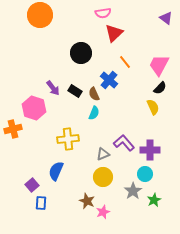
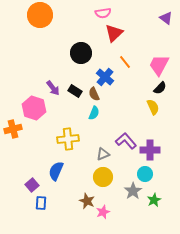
blue cross: moved 4 px left, 3 px up
purple L-shape: moved 2 px right, 2 px up
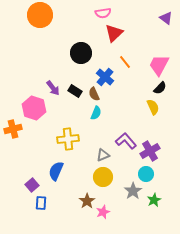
cyan semicircle: moved 2 px right
purple cross: moved 1 px down; rotated 30 degrees counterclockwise
gray triangle: moved 1 px down
cyan circle: moved 1 px right
brown star: rotated 14 degrees clockwise
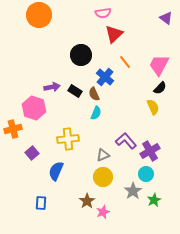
orange circle: moved 1 px left
red triangle: moved 1 px down
black circle: moved 2 px down
purple arrow: moved 1 px left, 1 px up; rotated 63 degrees counterclockwise
purple square: moved 32 px up
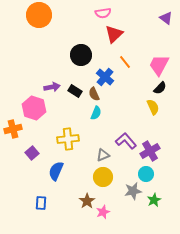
gray star: rotated 24 degrees clockwise
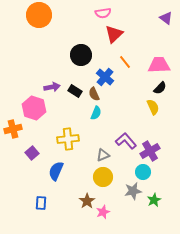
pink trapezoid: rotated 60 degrees clockwise
cyan circle: moved 3 px left, 2 px up
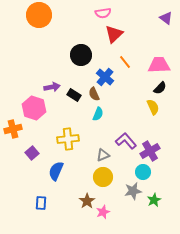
black rectangle: moved 1 px left, 4 px down
cyan semicircle: moved 2 px right, 1 px down
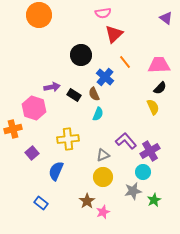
blue rectangle: rotated 56 degrees counterclockwise
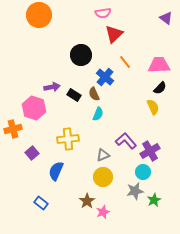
gray star: moved 2 px right
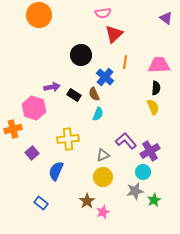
orange line: rotated 48 degrees clockwise
black semicircle: moved 4 px left; rotated 40 degrees counterclockwise
